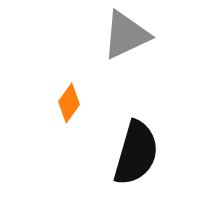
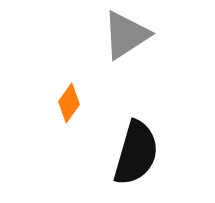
gray triangle: rotated 8 degrees counterclockwise
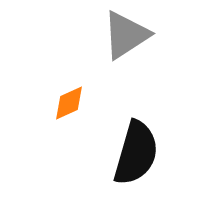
orange diamond: rotated 30 degrees clockwise
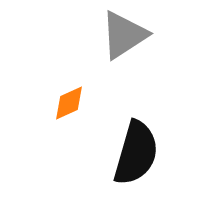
gray triangle: moved 2 px left
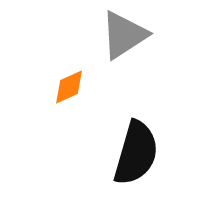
orange diamond: moved 16 px up
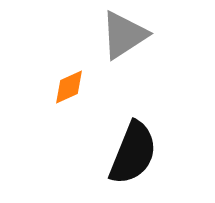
black semicircle: moved 3 px left; rotated 6 degrees clockwise
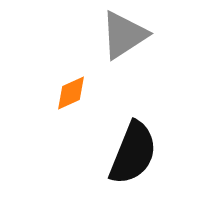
orange diamond: moved 2 px right, 6 px down
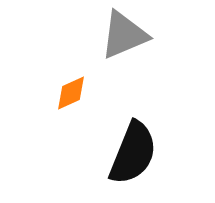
gray triangle: rotated 10 degrees clockwise
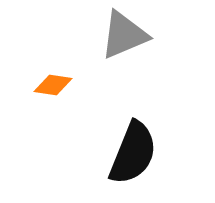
orange diamond: moved 18 px left, 8 px up; rotated 33 degrees clockwise
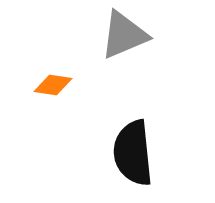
black semicircle: rotated 152 degrees clockwise
